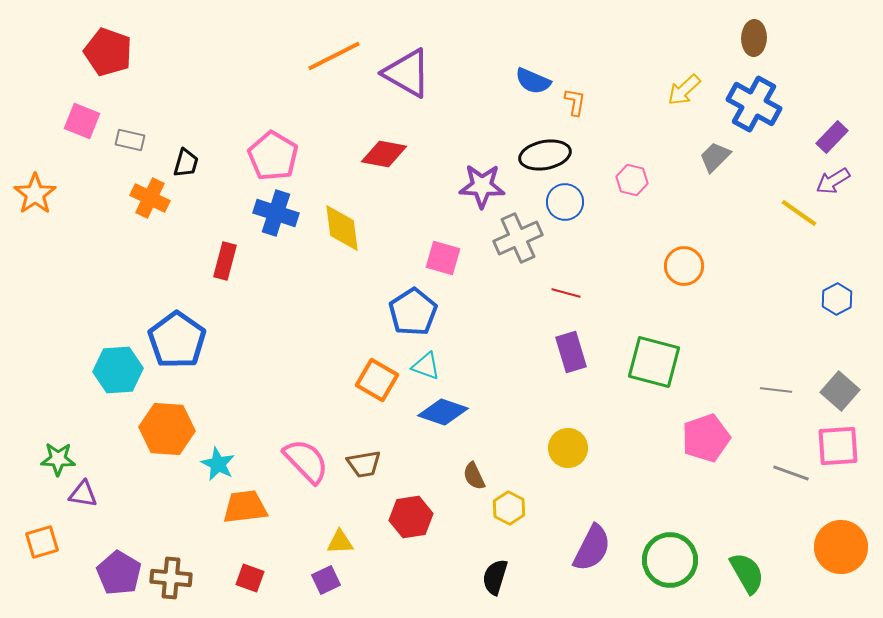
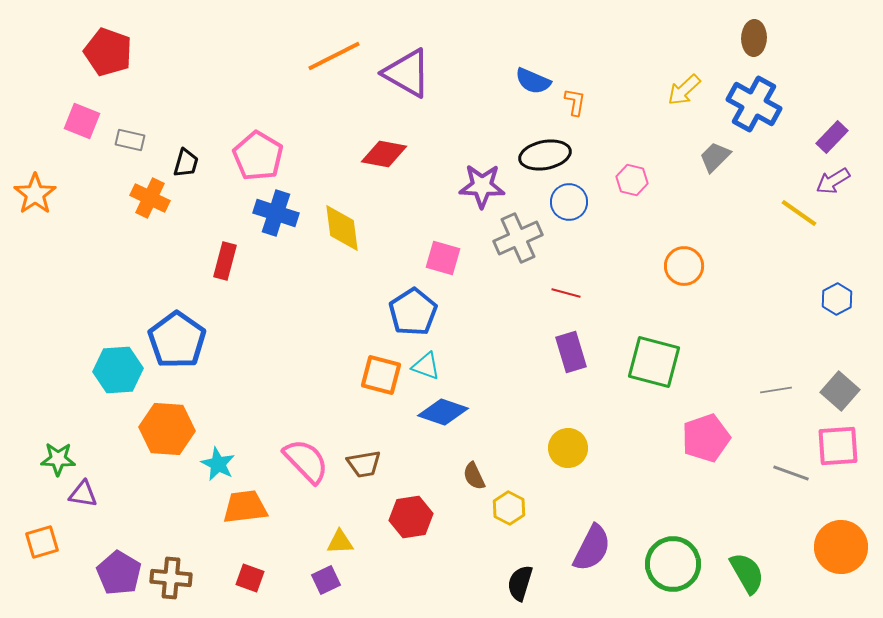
pink pentagon at (273, 156): moved 15 px left
blue circle at (565, 202): moved 4 px right
orange square at (377, 380): moved 4 px right, 5 px up; rotated 15 degrees counterclockwise
gray line at (776, 390): rotated 16 degrees counterclockwise
green circle at (670, 560): moved 3 px right, 4 px down
black semicircle at (495, 577): moved 25 px right, 6 px down
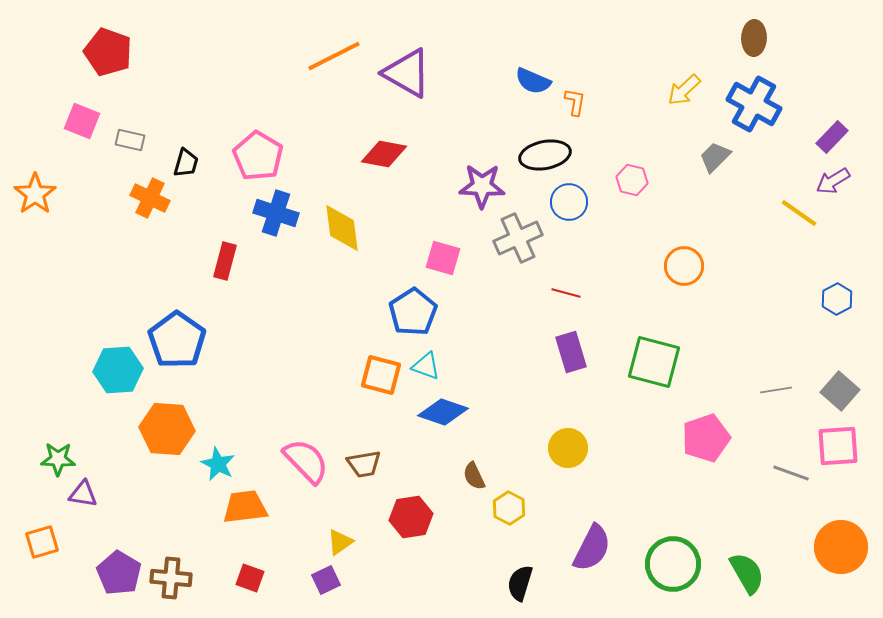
yellow triangle at (340, 542): rotated 32 degrees counterclockwise
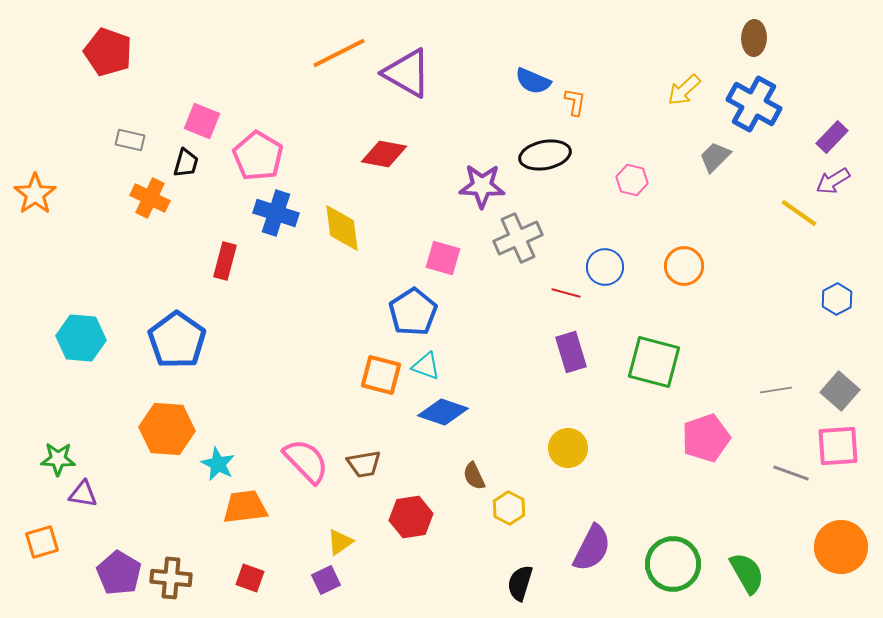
orange line at (334, 56): moved 5 px right, 3 px up
pink square at (82, 121): moved 120 px right
blue circle at (569, 202): moved 36 px right, 65 px down
cyan hexagon at (118, 370): moved 37 px left, 32 px up; rotated 9 degrees clockwise
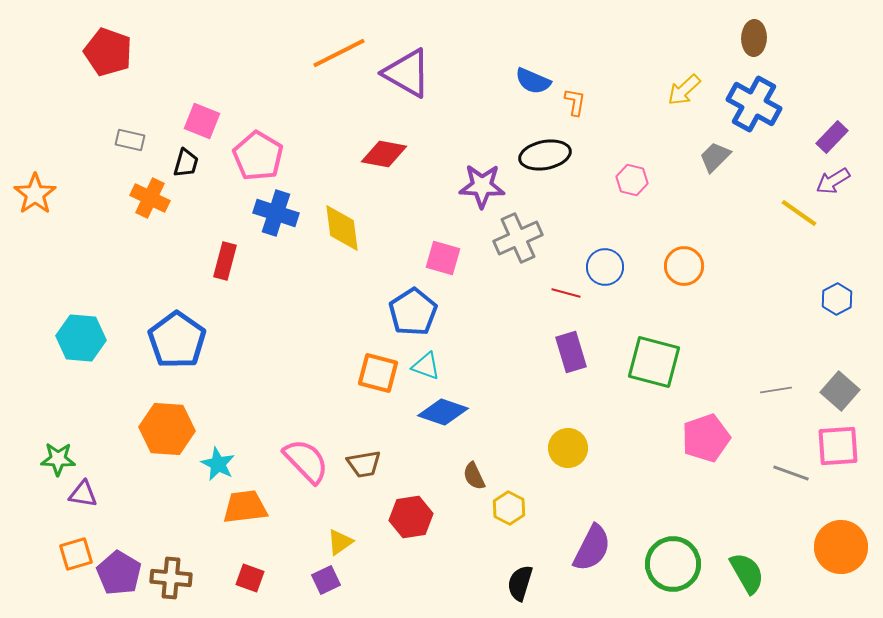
orange square at (381, 375): moved 3 px left, 2 px up
orange square at (42, 542): moved 34 px right, 12 px down
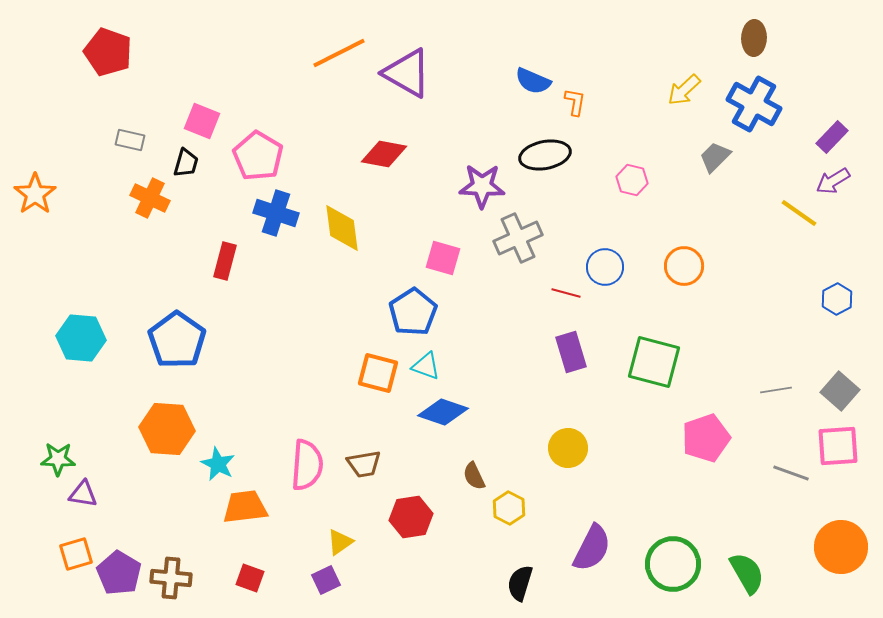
pink semicircle at (306, 461): moved 1 px right, 4 px down; rotated 48 degrees clockwise
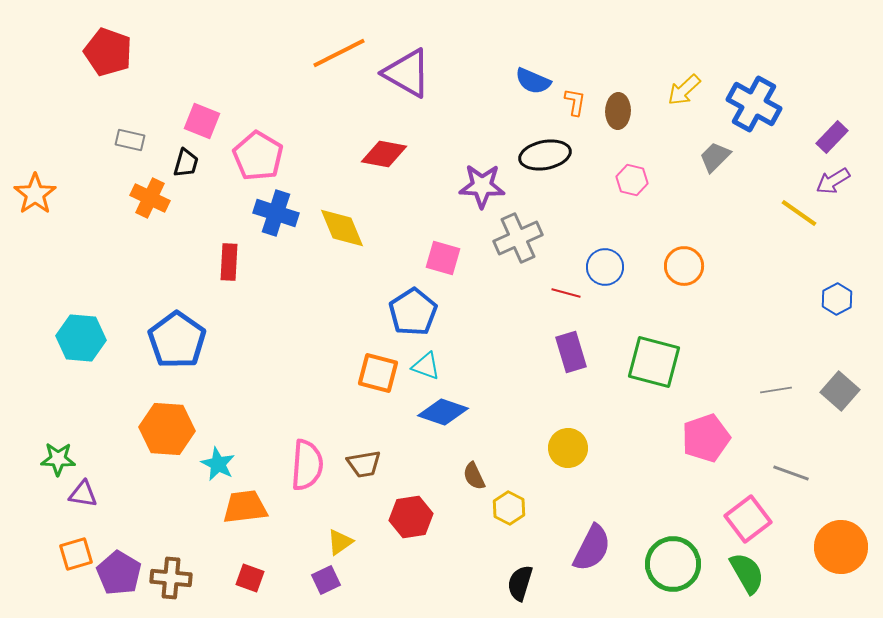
brown ellipse at (754, 38): moved 136 px left, 73 px down
yellow diamond at (342, 228): rotated 15 degrees counterclockwise
red rectangle at (225, 261): moved 4 px right, 1 px down; rotated 12 degrees counterclockwise
pink square at (838, 446): moved 90 px left, 73 px down; rotated 33 degrees counterclockwise
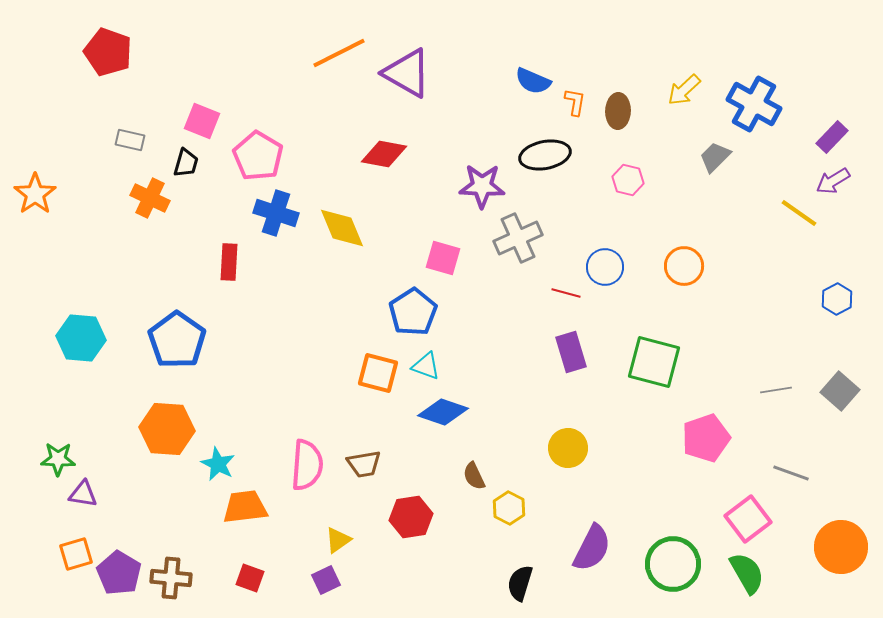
pink hexagon at (632, 180): moved 4 px left
yellow triangle at (340, 542): moved 2 px left, 2 px up
